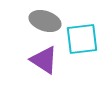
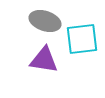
purple triangle: rotated 24 degrees counterclockwise
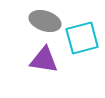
cyan square: moved 1 px up; rotated 8 degrees counterclockwise
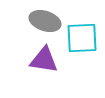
cyan square: rotated 12 degrees clockwise
